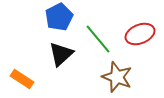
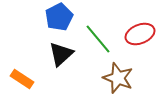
brown star: moved 1 px right, 1 px down
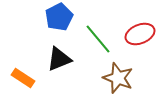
black triangle: moved 2 px left, 5 px down; rotated 20 degrees clockwise
orange rectangle: moved 1 px right, 1 px up
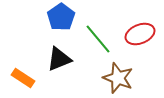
blue pentagon: moved 2 px right; rotated 8 degrees counterclockwise
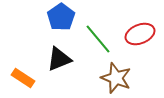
brown star: moved 2 px left
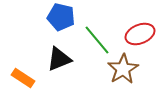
blue pentagon: rotated 24 degrees counterclockwise
green line: moved 1 px left, 1 px down
brown star: moved 7 px right, 9 px up; rotated 20 degrees clockwise
